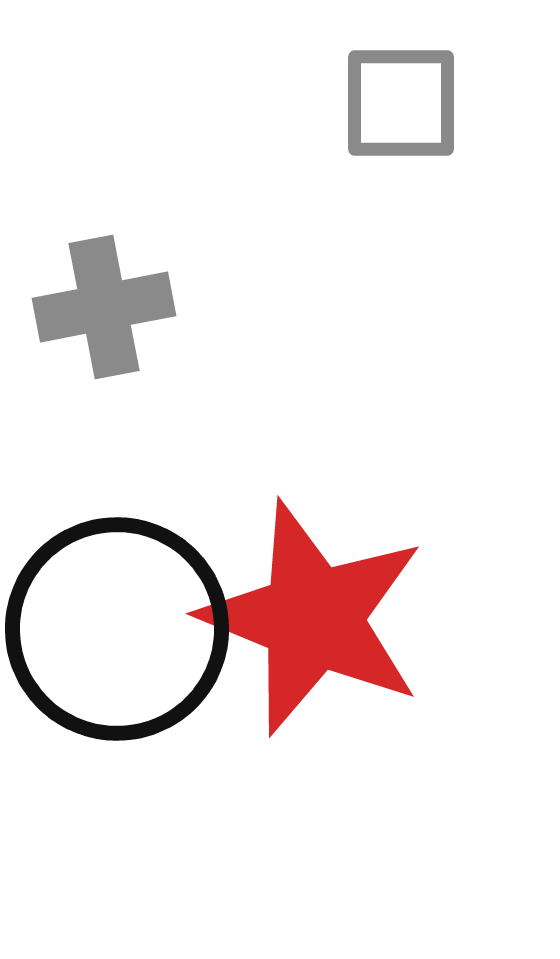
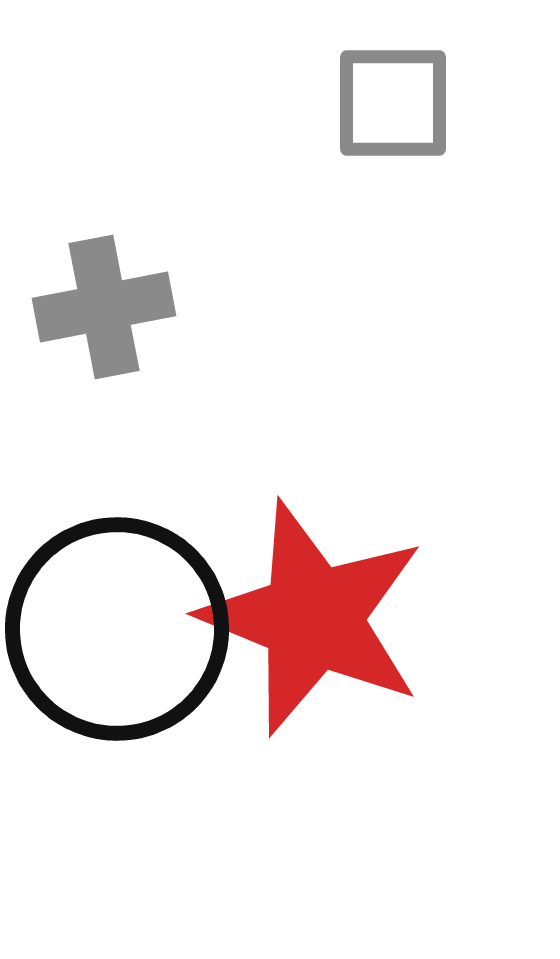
gray square: moved 8 px left
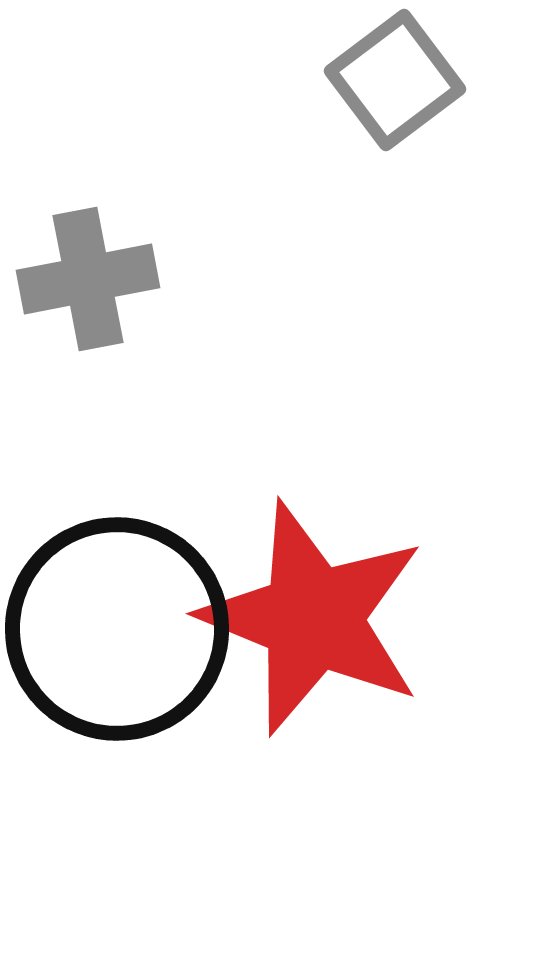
gray square: moved 2 px right, 23 px up; rotated 37 degrees counterclockwise
gray cross: moved 16 px left, 28 px up
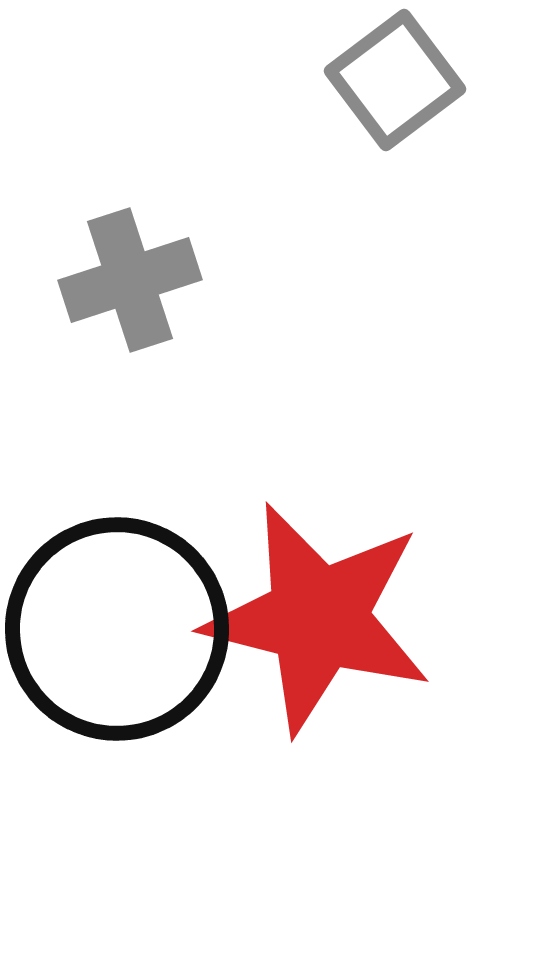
gray cross: moved 42 px right, 1 px down; rotated 7 degrees counterclockwise
red star: moved 5 px right; rotated 8 degrees counterclockwise
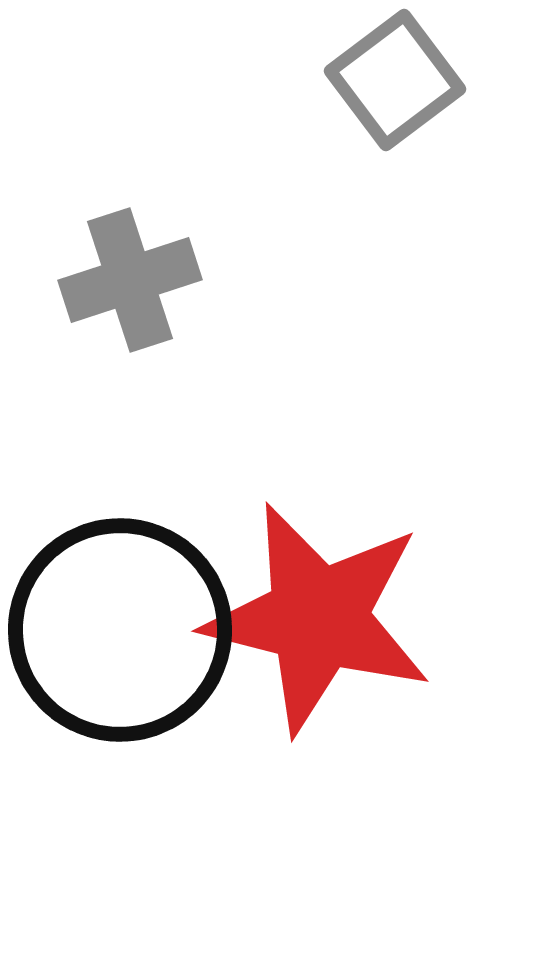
black circle: moved 3 px right, 1 px down
